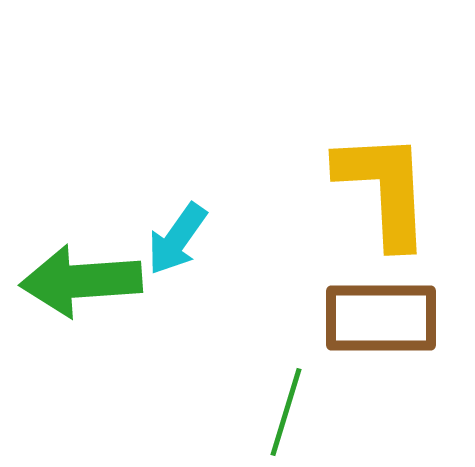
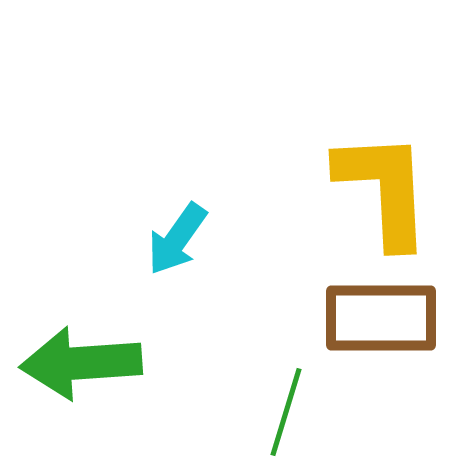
green arrow: moved 82 px down
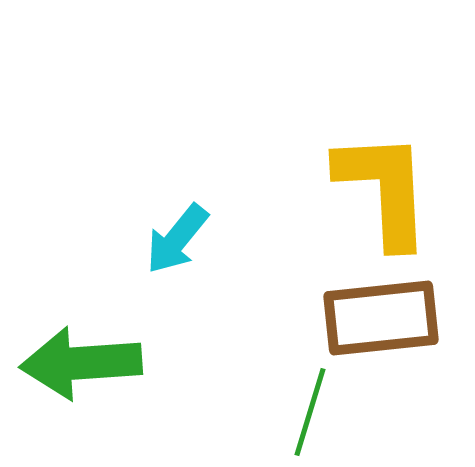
cyan arrow: rotated 4 degrees clockwise
brown rectangle: rotated 6 degrees counterclockwise
green line: moved 24 px right
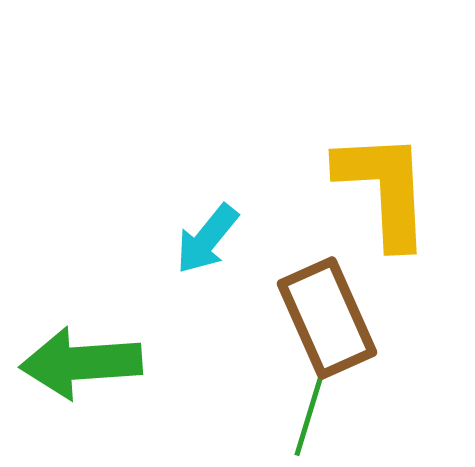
cyan arrow: moved 30 px right
brown rectangle: moved 54 px left; rotated 72 degrees clockwise
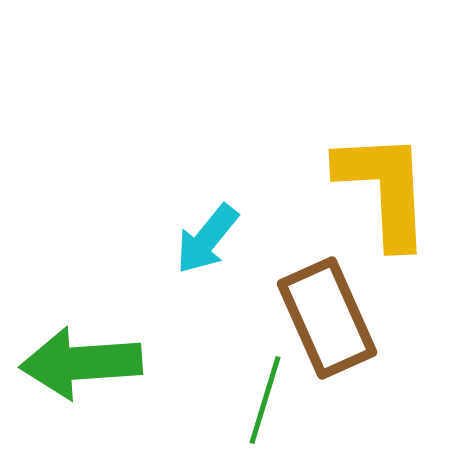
green line: moved 45 px left, 12 px up
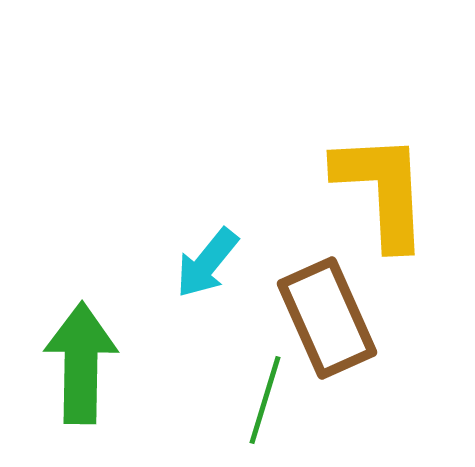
yellow L-shape: moved 2 px left, 1 px down
cyan arrow: moved 24 px down
green arrow: rotated 95 degrees clockwise
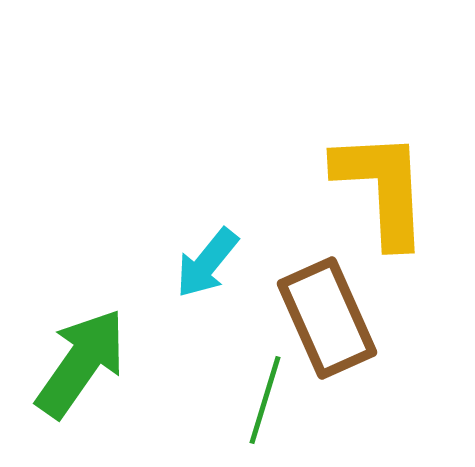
yellow L-shape: moved 2 px up
green arrow: rotated 34 degrees clockwise
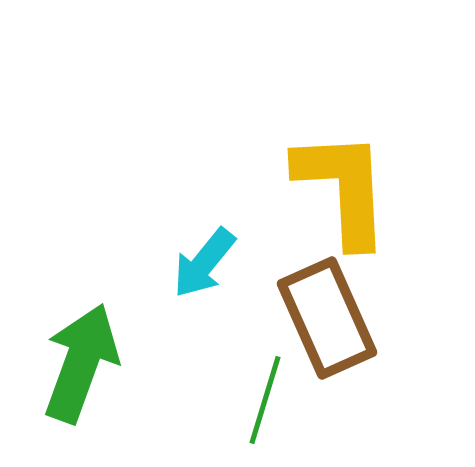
yellow L-shape: moved 39 px left
cyan arrow: moved 3 px left
green arrow: rotated 15 degrees counterclockwise
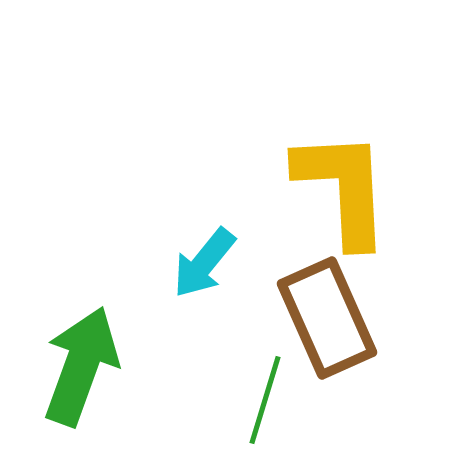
green arrow: moved 3 px down
